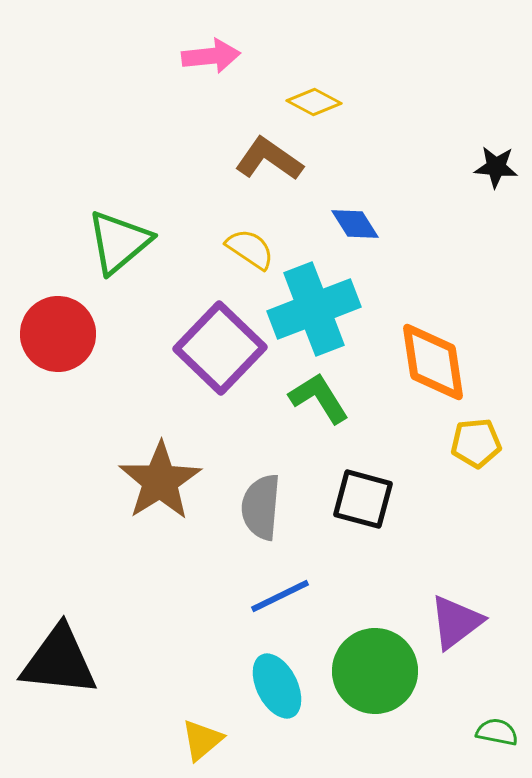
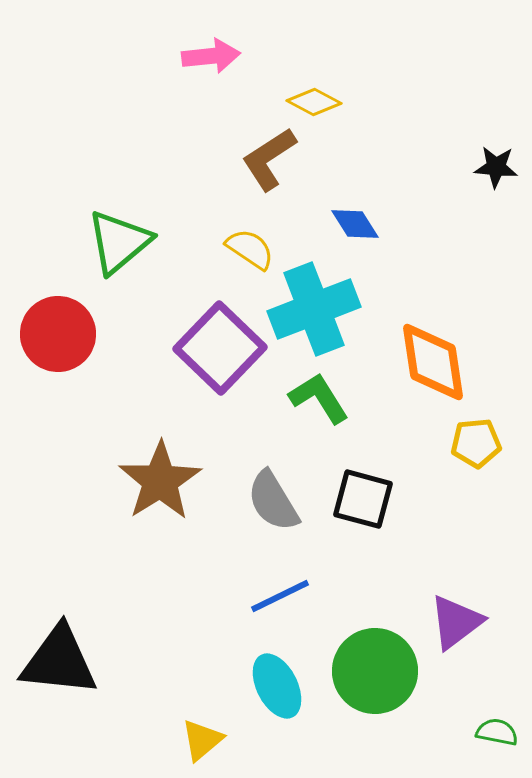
brown L-shape: rotated 68 degrees counterclockwise
gray semicircle: moved 12 px right, 6 px up; rotated 36 degrees counterclockwise
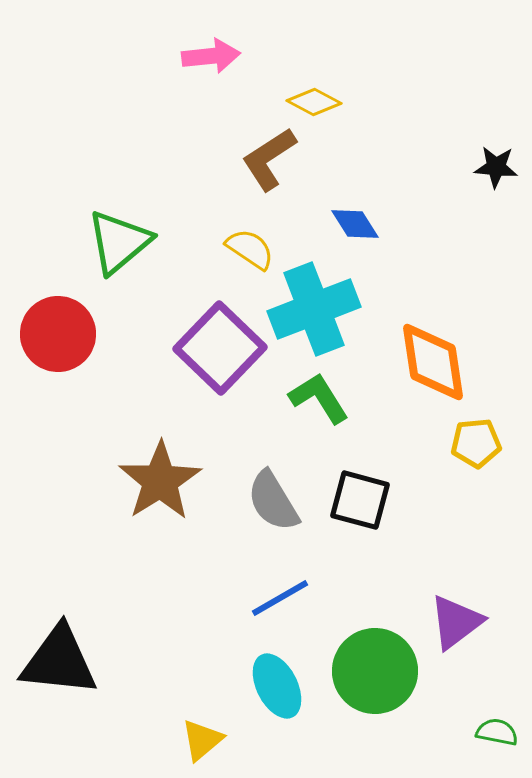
black square: moved 3 px left, 1 px down
blue line: moved 2 px down; rotated 4 degrees counterclockwise
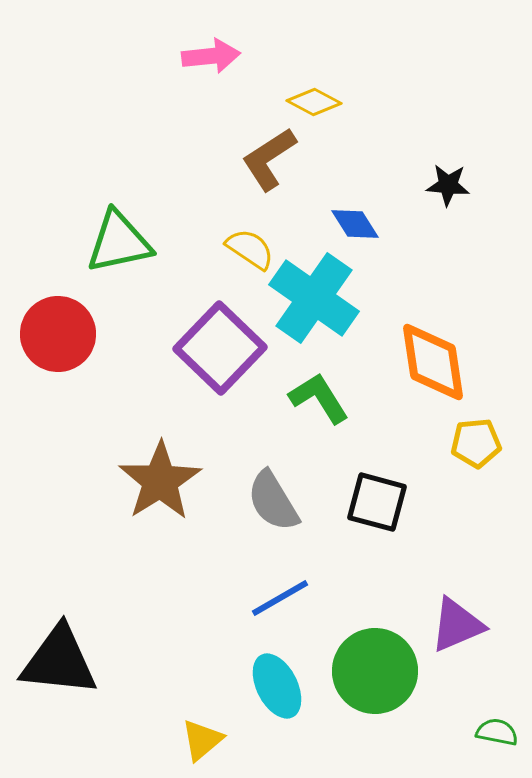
black star: moved 48 px left, 18 px down
green triangle: rotated 28 degrees clockwise
cyan cross: moved 11 px up; rotated 34 degrees counterclockwise
black square: moved 17 px right, 2 px down
purple triangle: moved 1 px right, 3 px down; rotated 14 degrees clockwise
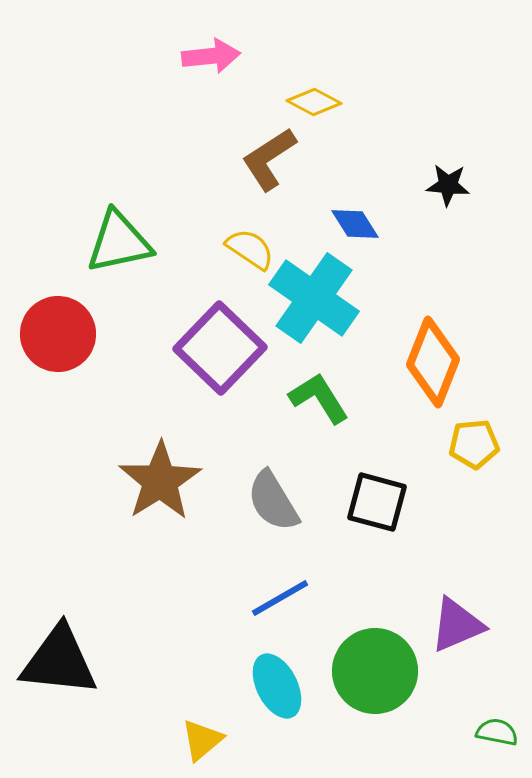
orange diamond: rotated 30 degrees clockwise
yellow pentagon: moved 2 px left, 1 px down
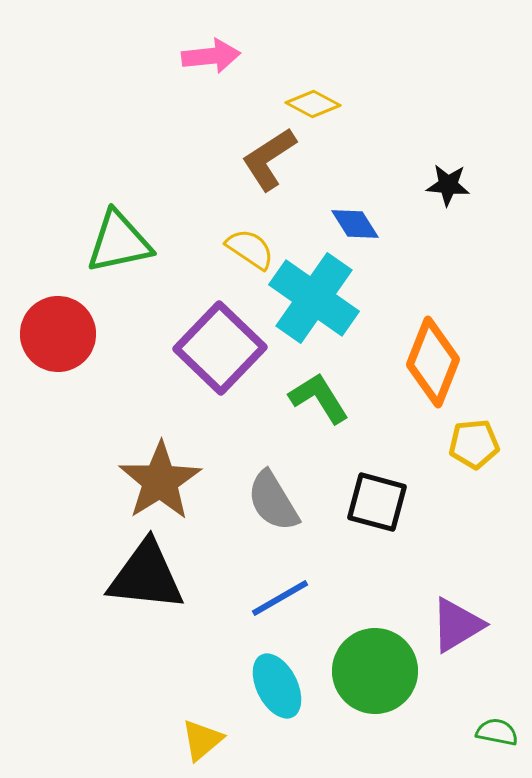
yellow diamond: moved 1 px left, 2 px down
purple triangle: rotated 8 degrees counterclockwise
black triangle: moved 87 px right, 85 px up
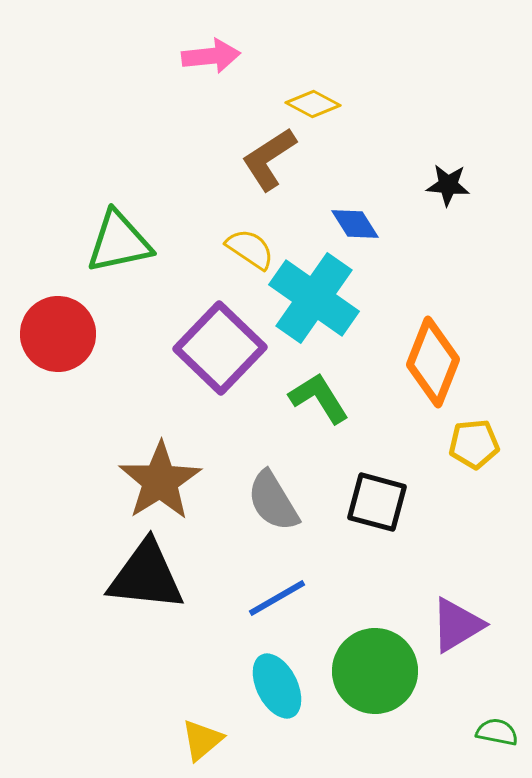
blue line: moved 3 px left
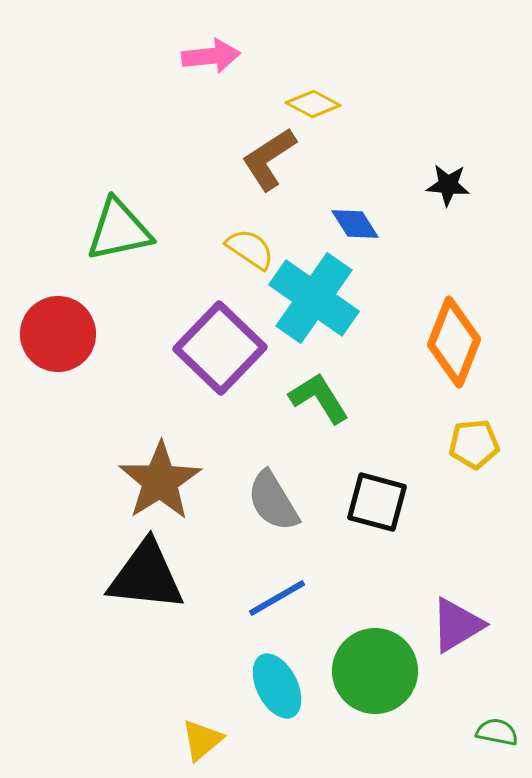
green triangle: moved 12 px up
orange diamond: moved 21 px right, 20 px up
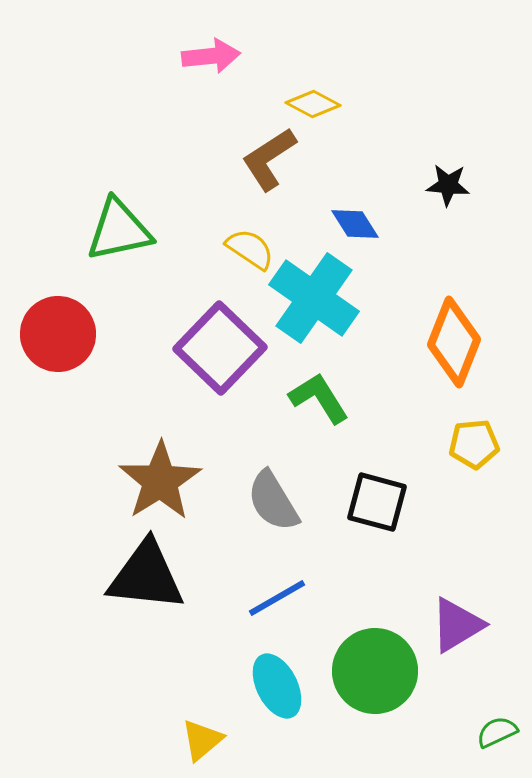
green semicircle: rotated 36 degrees counterclockwise
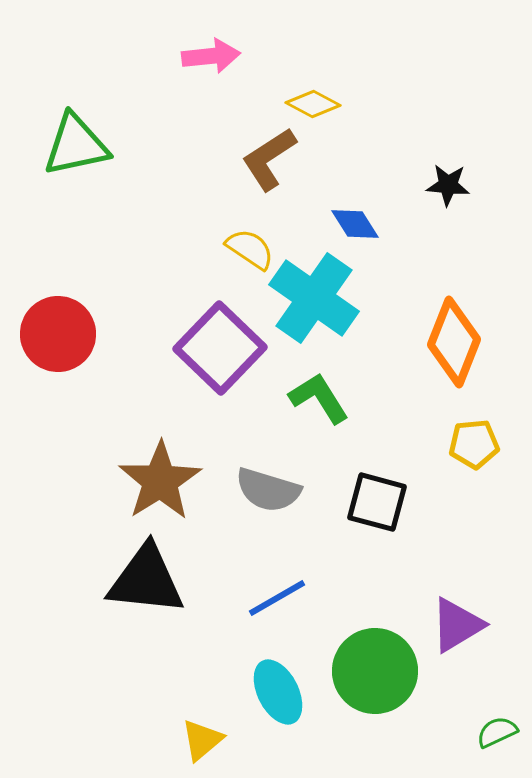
green triangle: moved 43 px left, 85 px up
gray semicircle: moved 5 px left, 11 px up; rotated 42 degrees counterclockwise
black triangle: moved 4 px down
cyan ellipse: moved 1 px right, 6 px down
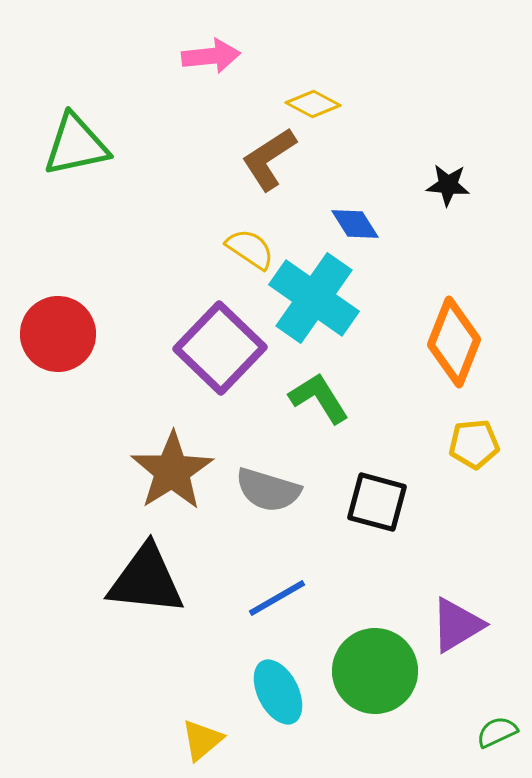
brown star: moved 12 px right, 10 px up
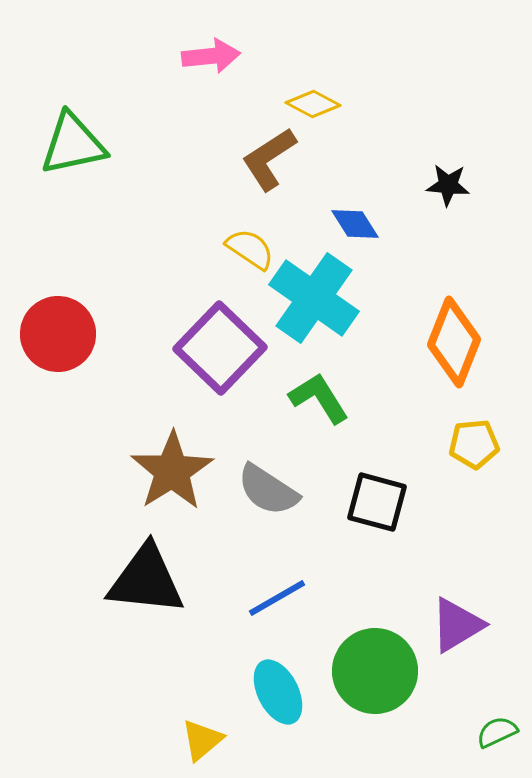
green triangle: moved 3 px left, 1 px up
gray semicircle: rotated 16 degrees clockwise
